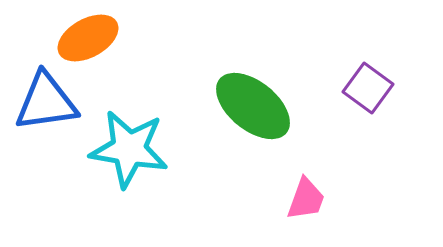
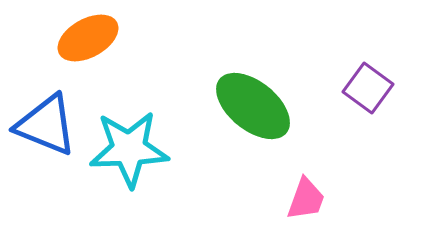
blue triangle: moved 23 px down; rotated 30 degrees clockwise
cyan star: rotated 12 degrees counterclockwise
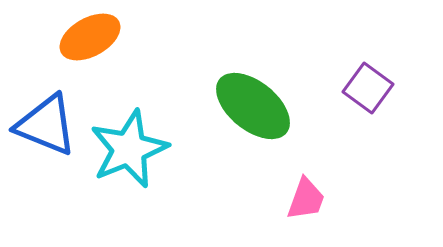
orange ellipse: moved 2 px right, 1 px up
cyan star: rotated 20 degrees counterclockwise
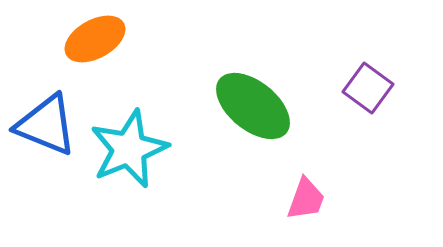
orange ellipse: moved 5 px right, 2 px down
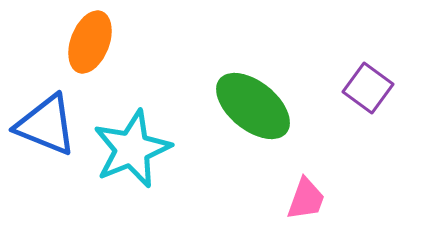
orange ellipse: moved 5 px left, 3 px down; rotated 40 degrees counterclockwise
cyan star: moved 3 px right
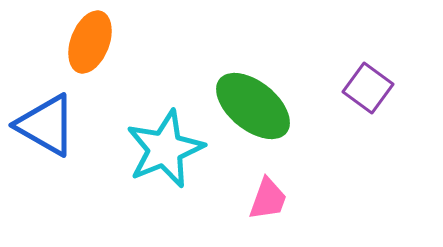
blue triangle: rotated 8 degrees clockwise
cyan star: moved 33 px right
pink trapezoid: moved 38 px left
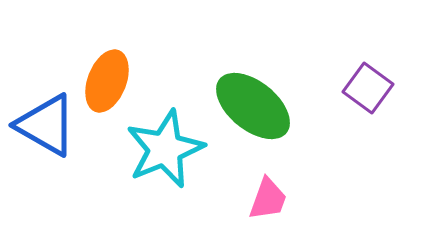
orange ellipse: moved 17 px right, 39 px down
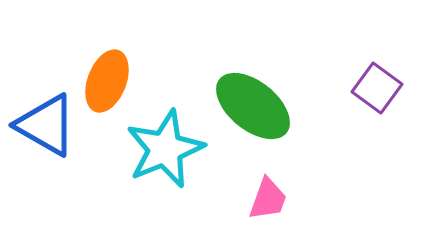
purple square: moved 9 px right
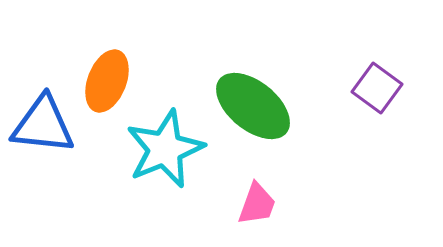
blue triangle: moved 3 px left; rotated 24 degrees counterclockwise
pink trapezoid: moved 11 px left, 5 px down
